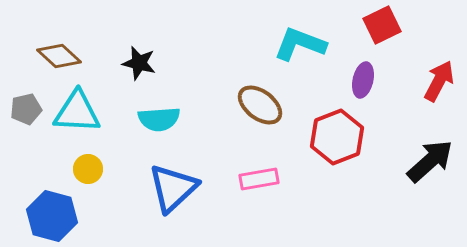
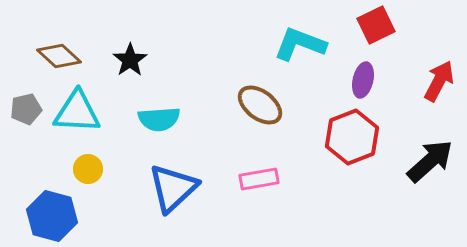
red square: moved 6 px left
black star: moved 9 px left, 3 px up; rotated 24 degrees clockwise
red hexagon: moved 15 px right
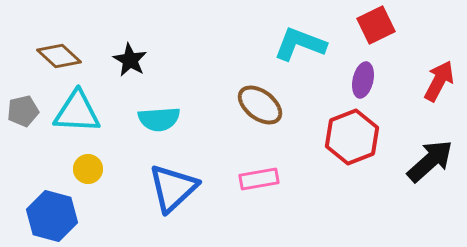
black star: rotated 8 degrees counterclockwise
gray pentagon: moved 3 px left, 2 px down
